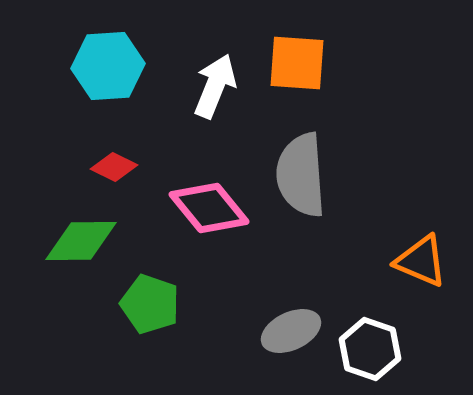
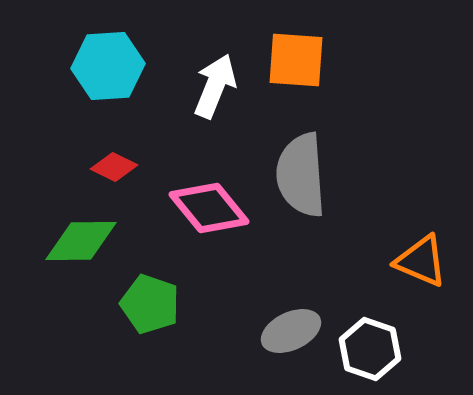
orange square: moved 1 px left, 3 px up
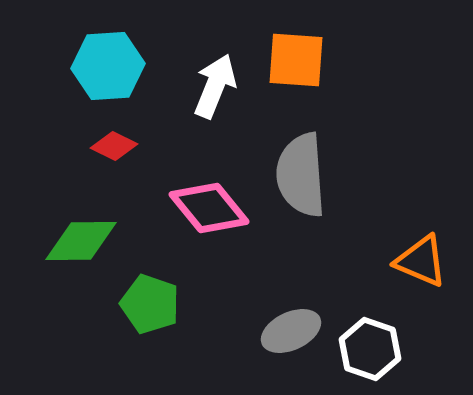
red diamond: moved 21 px up
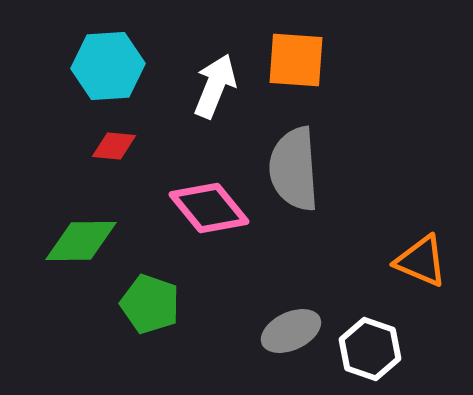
red diamond: rotated 21 degrees counterclockwise
gray semicircle: moved 7 px left, 6 px up
